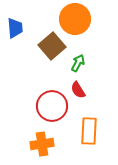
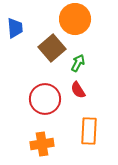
brown square: moved 2 px down
red circle: moved 7 px left, 7 px up
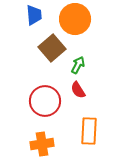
blue trapezoid: moved 19 px right, 13 px up
green arrow: moved 2 px down
red circle: moved 2 px down
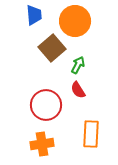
orange circle: moved 2 px down
red circle: moved 1 px right, 4 px down
orange rectangle: moved 2 px right, 3 px down
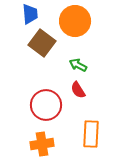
blue trapezoid: moved 4 px left, 1 px up
brown square: moved 10 px left, 5 px up; rotated 12 degrees counterclockwise
green arrow: rotated 90 degrees counterclockwise
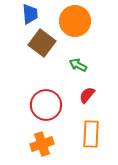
red semicircle: moved 9 px right, 5 px down; rotated 72 degrees clockwise
orange cross: rotated 10 degrees counterclockwise
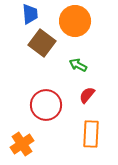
orange cross: moved 20 px left; rotated 15 degrees counterclockwise
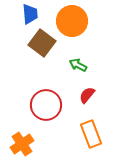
orange circle: moved 3 px left
orange rectangle: rotated 24 degrees counterclockwise
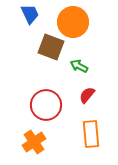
blue trapezoid: rotated 20 degrees counterclockwise
orange circle: moved 1 px right, 1 px down
brown square: moved 9 px right, 4 px down; rotated 16 degrees counterclockwise
green arrow: moved 1 px right, 1 px down
orange rectangle: rotated 16 degrees clockwise
orange cross: moved 12 px right, 2 px up
